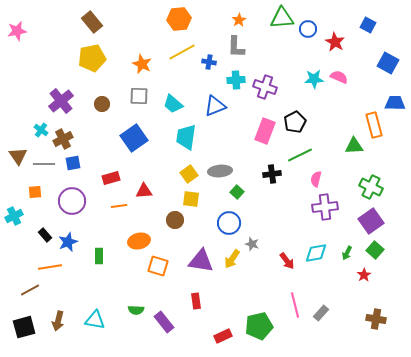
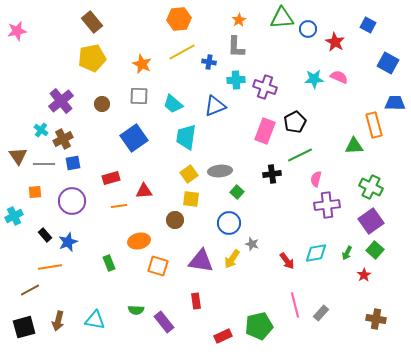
purple cross at (325, 207): moved 2 px right, 2 px up
green rectangle at (99, 256): moved 10 px right, 7 px down; rotated 21 degrees counterclockwise
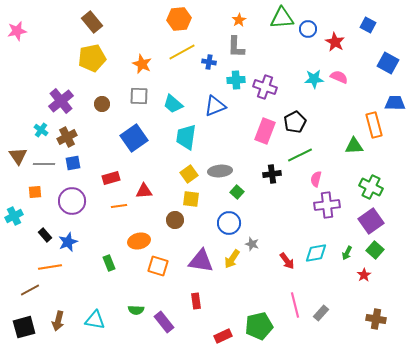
brown cross at (63, 139): moved 4 px right, 2 px up
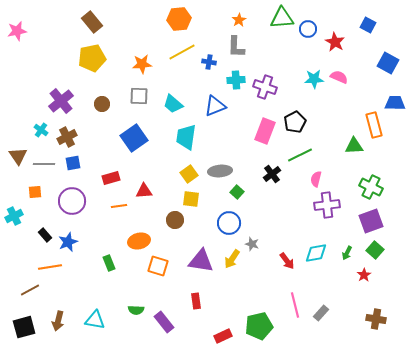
orange star at (142, 64): rotated 30 degrees counterclockwise
black cross at (272, 174): rotated 30 degrees counterclockwise
purple square at (371, 221): rotated 15 degrees clockwise
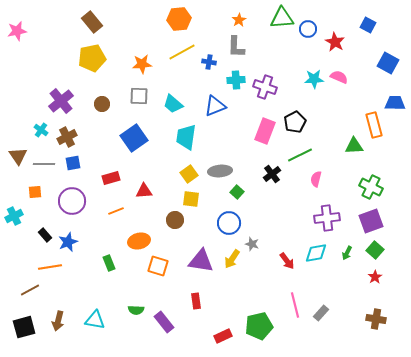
purple cross at (327, 205): moved 13 px down
orange line at (119, 206): moved 3 px left, 5 px down; rotated 14 degrees counterclockwise
red star at (364, 275): moved 11 px right, 2 px down
